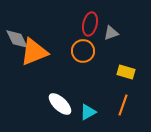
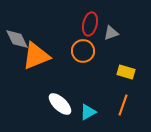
orange triangle: moved 2 px right, 4 px down
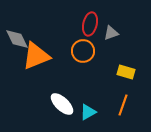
white ellipse: moved 2 px right
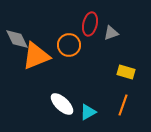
orange circle: moved 14 px left, 6 px up
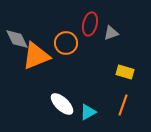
orange circle: moved 3 px left, 2 px up
yellow rectangle: moved 1 px left
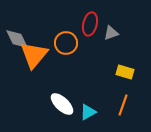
orange triangle: moved 2 px left, 1 px up; rotated 28 degrees counterclockwise
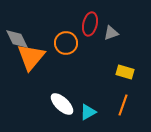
orange triangle: moved 3 px left, 2 px down
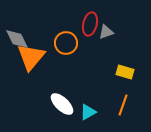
gray triangle: moved 5 px left, 1 px up
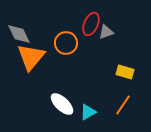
red ellipse: moved 1 px right; rotated 10 degrees clockwise
gray diamond: moved 2 px right, 5 px up
orange line: rotated 15 degrees clockwise
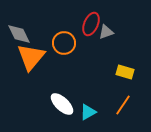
orange circle: moved 2 px left
